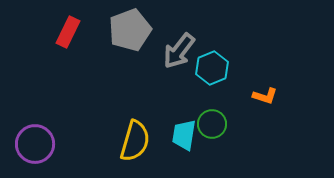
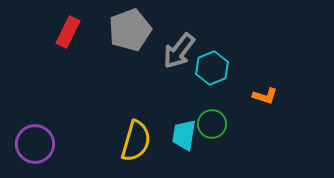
yellow semicircle: moved 1 px right
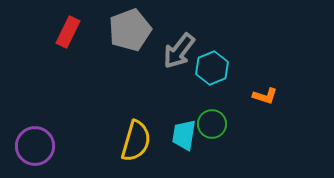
purple circle: moved 2 px down
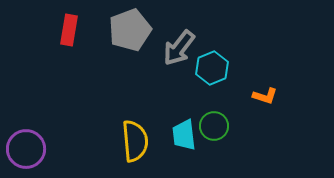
red rectangle: moved 1 px right, 2 px up; rotated 16 degrees counterclockwise
gray arrow: moved 3 px up
green circle: moved 2 px right, 2 px down
cyan trapezoid: rotated 16 degrees counterclockwise
yellow semicircle: moved 1 px left; rotated 21 degrees counterclockwise
purple circle: moved 9 px left, 3 px down
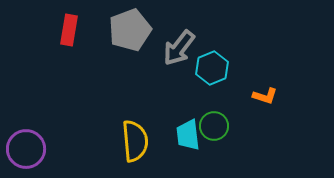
cyan trapezoid: moved 4 px right
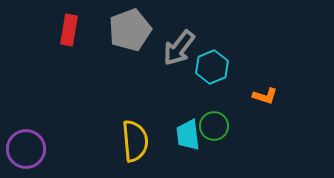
cyan hexagon: moved 1 px up
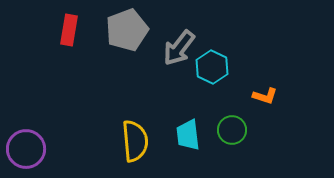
gray pentagon: moved 3 px left
cyan hexagon: rotated 12 degrees counterclockwise
green circle: moved 18 px right, 4 px down
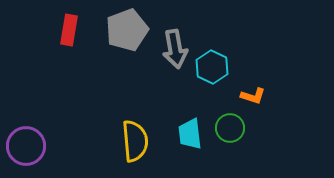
gray arrow: moved 4 px left, 1 px down; rotated 48 degrees counterclockwise
orange L-shape: moved 12 px left
green circle: moved 2 px left, 2 px up
cyan trapezoid: moved 2 px right, 1 px up
purple circle: moved 3 px up
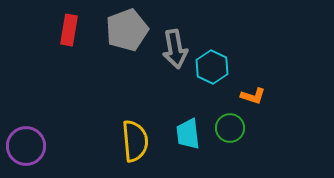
cyan trapezoid: moved 2 px left
